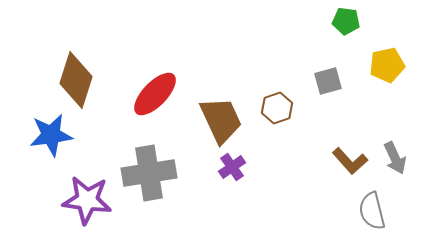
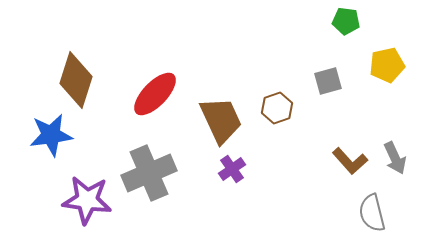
purple cross: moved 2 px down
gray cross: rotated 14 degrees counterclockwise
gray semicircle: moved 2 px down
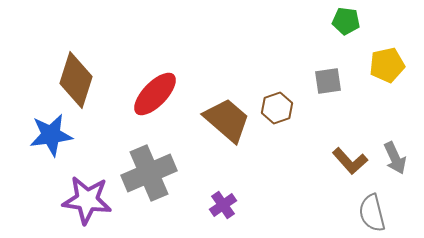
gray square: rotated 8 degrees clockwise
brown trapezoid: moved 6 px right; rotated 24 degrees counterclockwise
purple cross: moved 9 px left, 36 px down
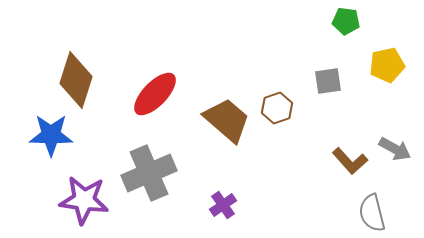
blue star: rotated 9 degrees clockwise
gray arrow: moved 9 px up; rotated 36 degrees counterclockwise
purple star: moved 3 px left
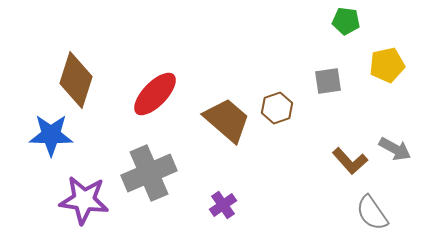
gray semicircle: rotated 21 degrees counterclockwise
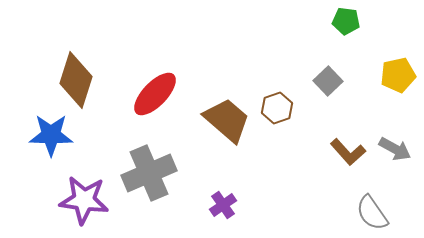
yellow pentagon: moved 11 px right, 10 px down
gray square: rotated 36 degrees counterclockwise
brown L-shape: moved 2 px left, 9 px up
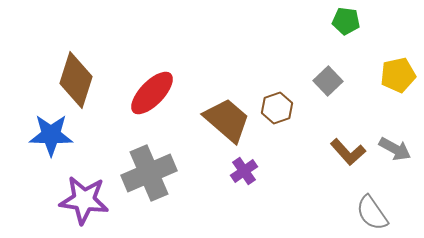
red ellipse: moved 3 px left, 1 px up
purple cross: moved 21 px right, 34 px up
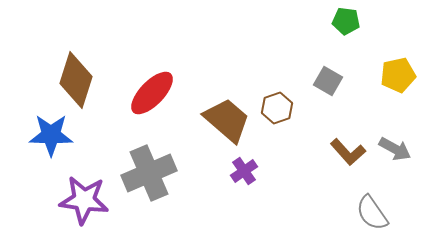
gray square: rotated 16 degrees counterclockwise
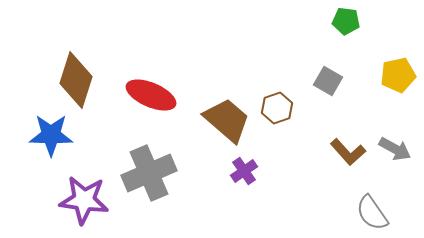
red ellipse: moved 1 px left, 2 px down; rotated 69 degrees clockwise
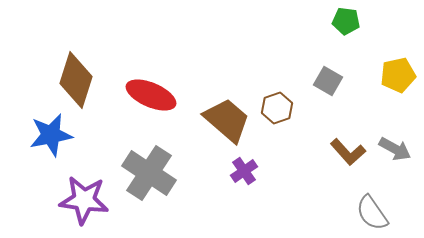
blue star: rotated 12 degrees counterclockwise
gray cross: rotated 34 degrees counterclockwise
